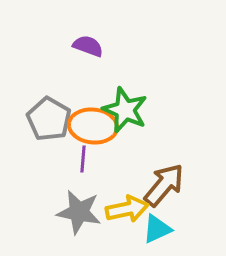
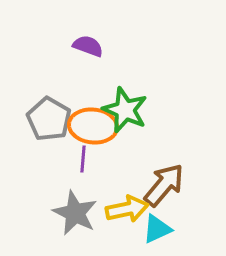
gray star: moved 4 px left, 1 px down; rotated 15 degrees clockwise
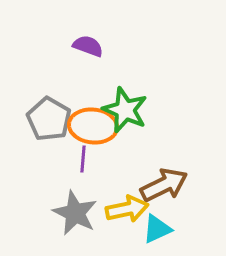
brown arrow: rotated 24 degrees clockwise
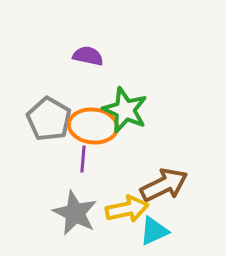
purple semicircle: moved 10 px down; rotated 8 degrees counterclockwise
cyan triangle: moved 3 px left, 2 px down
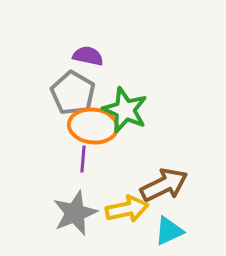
gray pentagon: moved 24 px right, 26 px up
gray star: rotated 24 degrees clockwise
cyan triangle: moved 15 px right
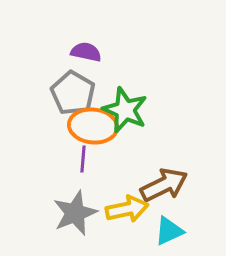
purple semicircle: moved 2 px left, 4 px up
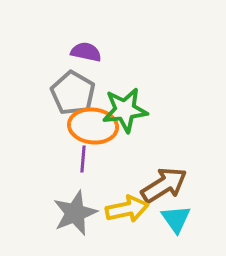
green star: rotated 30 degrees counterclockwise
brown arrow: rotated 6 degrees counterclockwise
cyan triangle: moved 7 px right, 12 px up; rotated 40 degrees counterclockwise
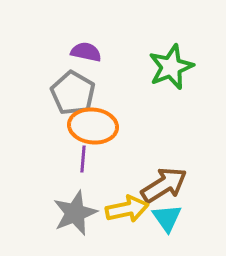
green star: moved 46 px right, 43 px up; rotated 15 degrees counterclockwise
cyan triangle: moved 9 px left, 1 px up
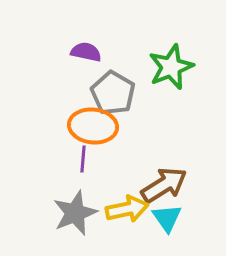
gray pentagon: moved 40 px right
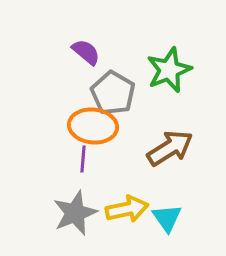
purple semicircle: rotated 28 degrees clockwise
green star: moved 2 px left, 3 px down
brown arrow: moved 6 px right, 37 px up
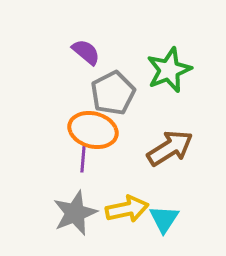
gray pentagon: rotated 15 degrees clockwise
orange ellipse: moved 4 px down; rotated 9 degrees clockwise
cyan triangle: moved 3 px left, 1 px down; rotated 8 degrees clockwise
